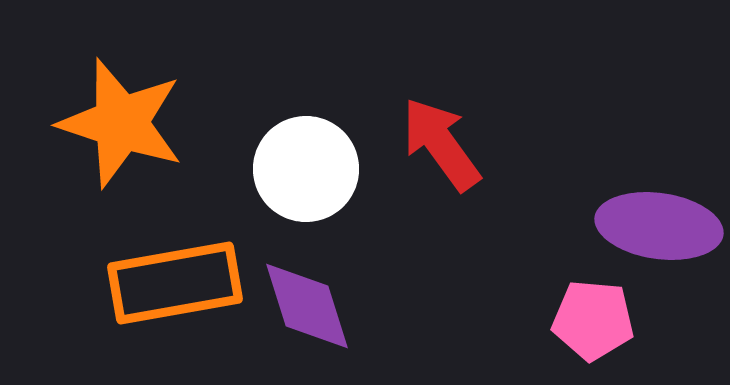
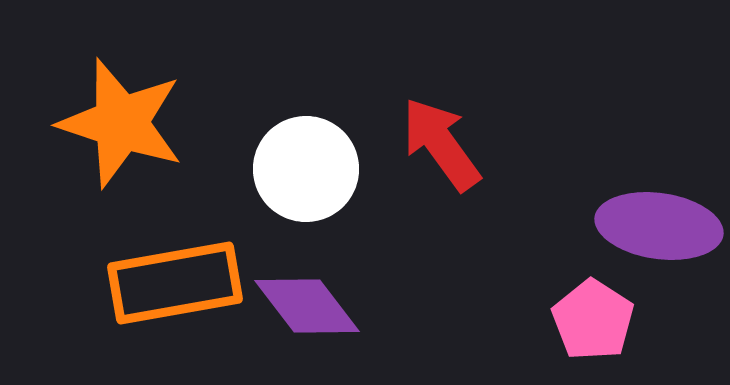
purple diamond: rotated 20 degrees counterclockwise
pink pentagon: rotated 28 degrees clockwise
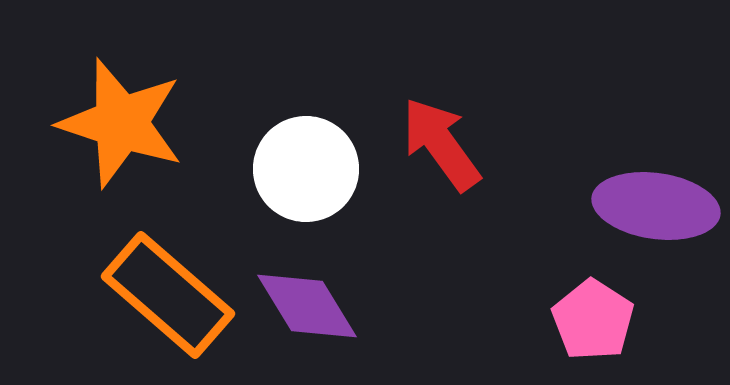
purple ellipse: moved 3 px left, 20 px up
orange rectangle: moved 7 px left, 12 px down; rotated 51 degrees clockwise
purple diamond: rotated 6 degrees clockwise
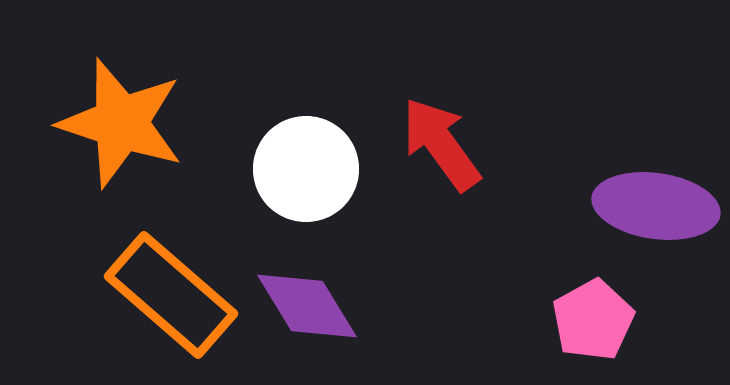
orange rectangle: moved 3 px right
pink pentagon: rotated 10 degrees clockwise
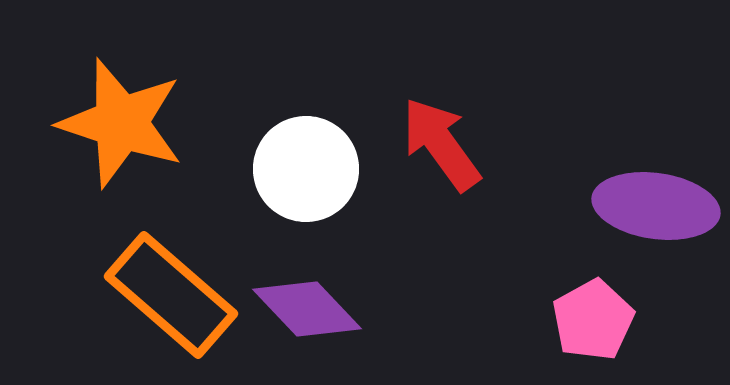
purple diamond: moved 3 px down; rotated 12 degrees counterclockwise
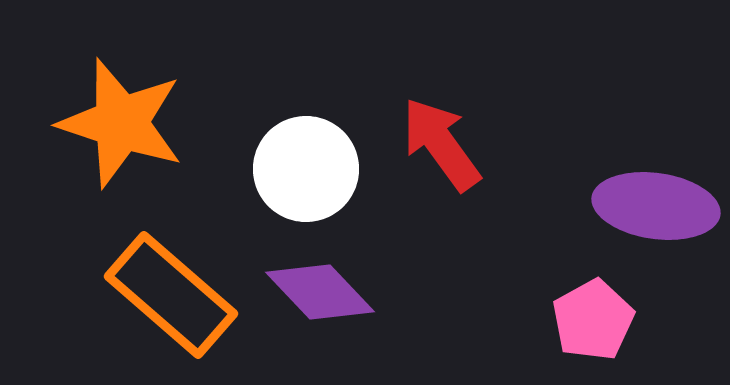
purple diamond: moved 13 px right, 17 px up
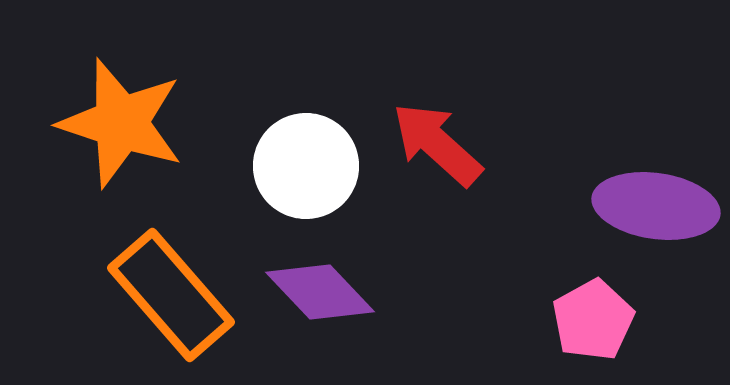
red arrow: moved 4 px left; rotated 12 degrees counterclockwise
white circle: moved 3 px up
orange rectangle: rotated 8 degrees clockwise
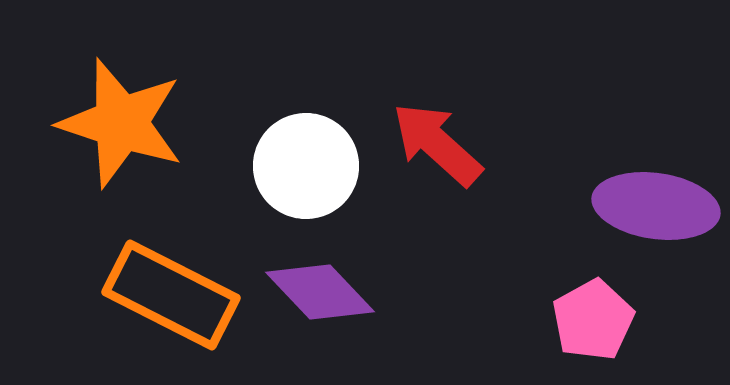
orange rectangle: rotated 22 degrees counterclockwise
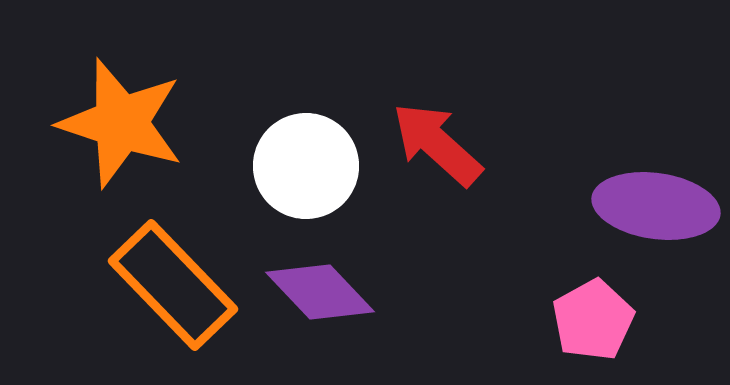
orange rectangle: moved 2 px right, 10 px up; rotated 19 degrees clockwise
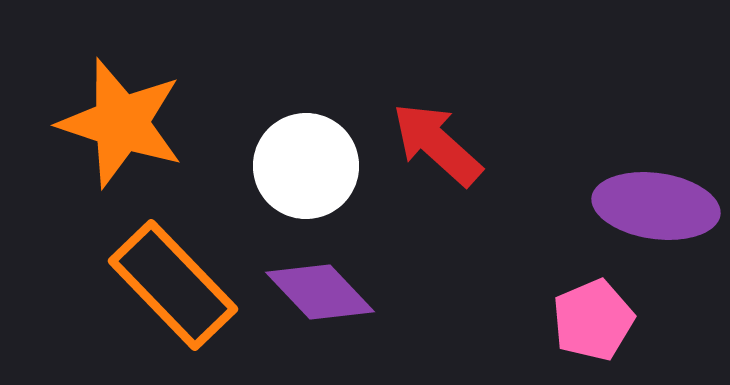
pink pentagon: rotated 6 degrees clockwise
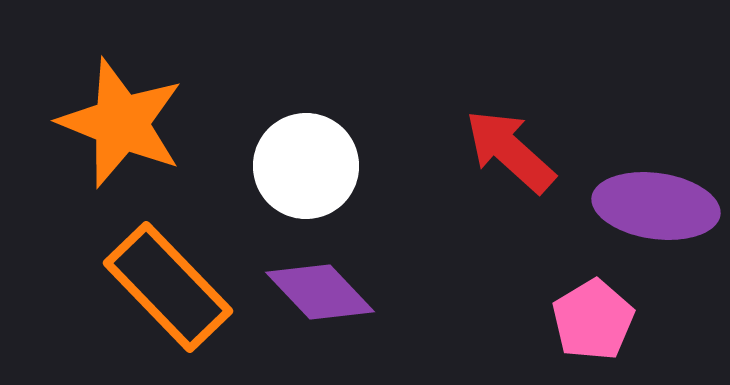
orange star: rotated 4 degrees clockwise
red arrow: moved 73 px right, 7 px down
orange rectangle: moved 5 px left, 2 px down
pink pentagon: rotated 8 degrees counterclockwise
